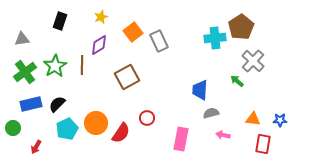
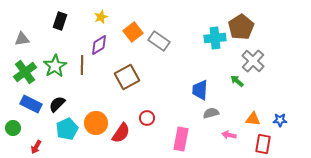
gray rectangle: rotated 30 degrees counterclockwise
blue rectangle: rotated 40 degrees clockwise
pink arrow: moved 6 px right
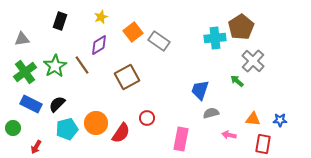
brown line: rotated 36 degrees counterclockwise
blue trapezoid: rotated 15 degrees clockwise
cyan pentagon: rotated 10 degrees clockwise
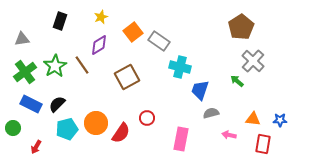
cyan cross: moved 35 px left, 29 px down; rotated 20 degrees clockwise
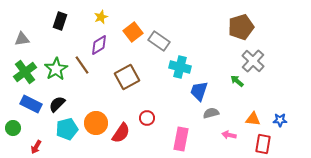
brown pentagon: rotated 15 degrees clockwise
green star: moved 1 px right, 3 px down
blue trapezoid: moved 1 px left, 1 px down
